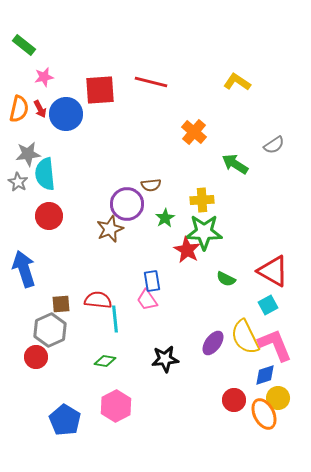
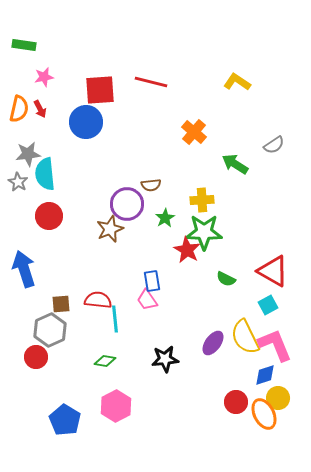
green rectangle at (24, 45): rotated 30 degrees counterclockwise
blue circle at (66, 114): moved 20 px right, 8 px down
red circle at (234, 400): moved 2 px right, 2 px down
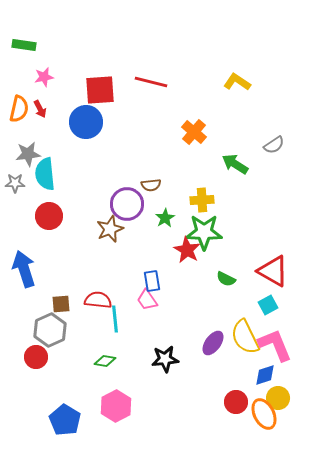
gray star at (18, 182): moved 3 px left, 1 px down; rotated 30 degrees counterclockwise
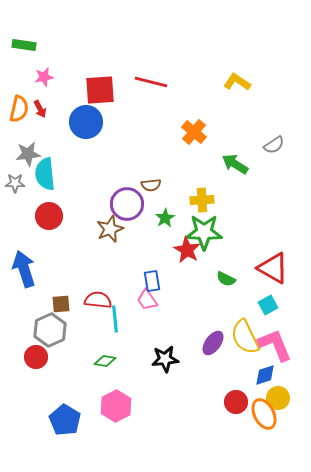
red triangle at (273, 271): moved 3 px up
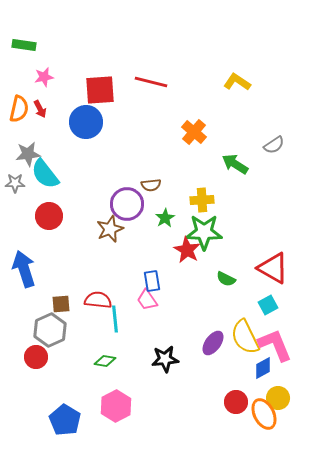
cyan semicircle at (45, 174): rotated 32 degrees counterclockwise
blue diamond at (265, 375): moved 2 px left, 7 px up; rotated 10 degrees counterclockwise
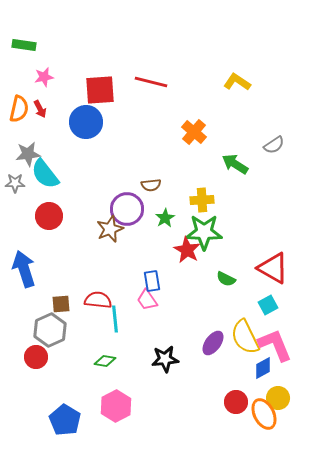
purple circle at (127, 204): moved 5 px down
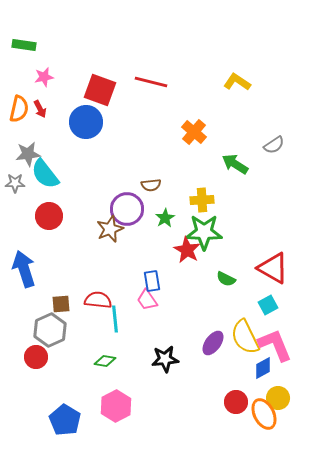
red square at (100, 90): rotated 24 degrees clockwise
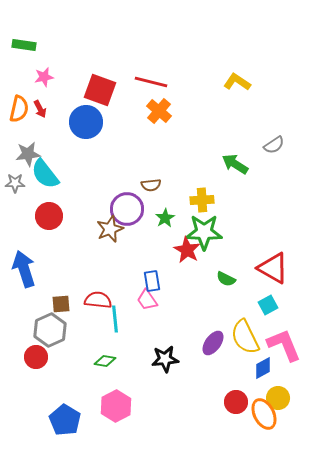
orange cross at (194, 132): moved 35 px left, 21 px up
pink L-shape at (275, 345): moved 9 px right
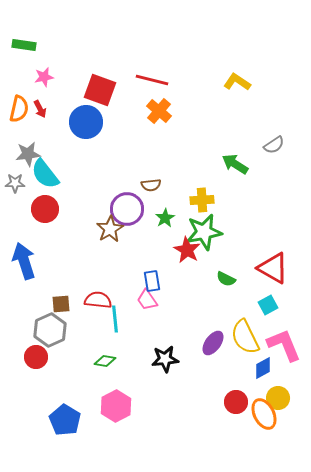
red line at (151, 82): moved 1 px right, 2 px up
red circle at (49, 216): moved 4 px left, 7 px up
brown star at (110, 229): rotated 8 degrees counterclockwise
green star at (204, 232): rotated 12 degrees counterclockwise
blue arrow at (24, 269): moved 8 px up
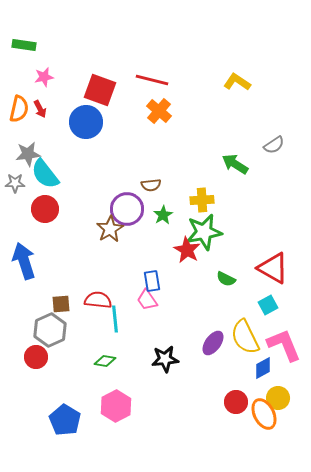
green star at (165, 218): moved 2 px left, 3 px up
